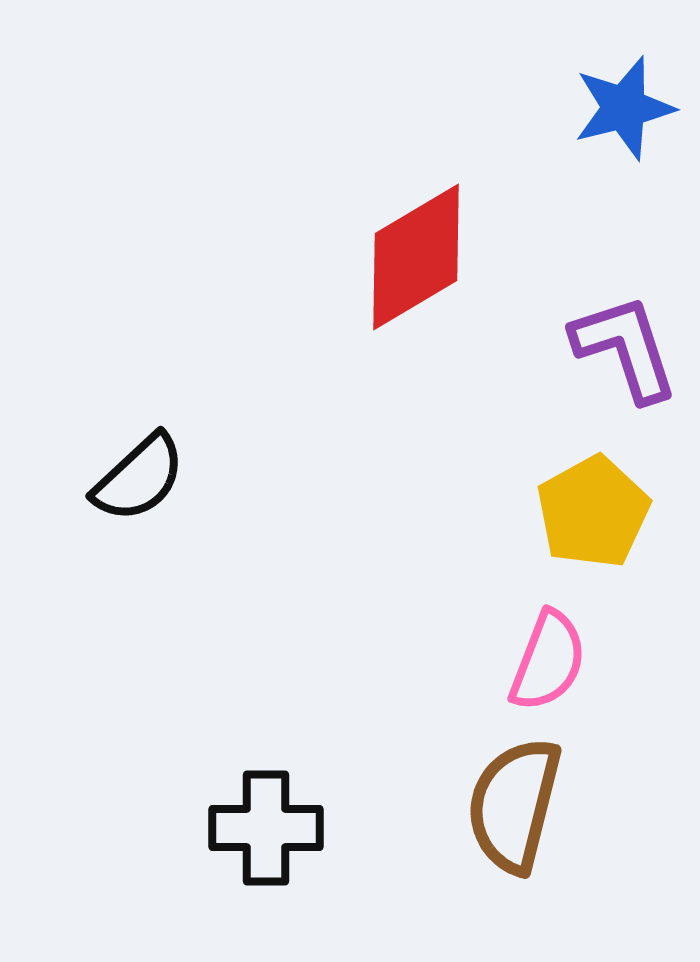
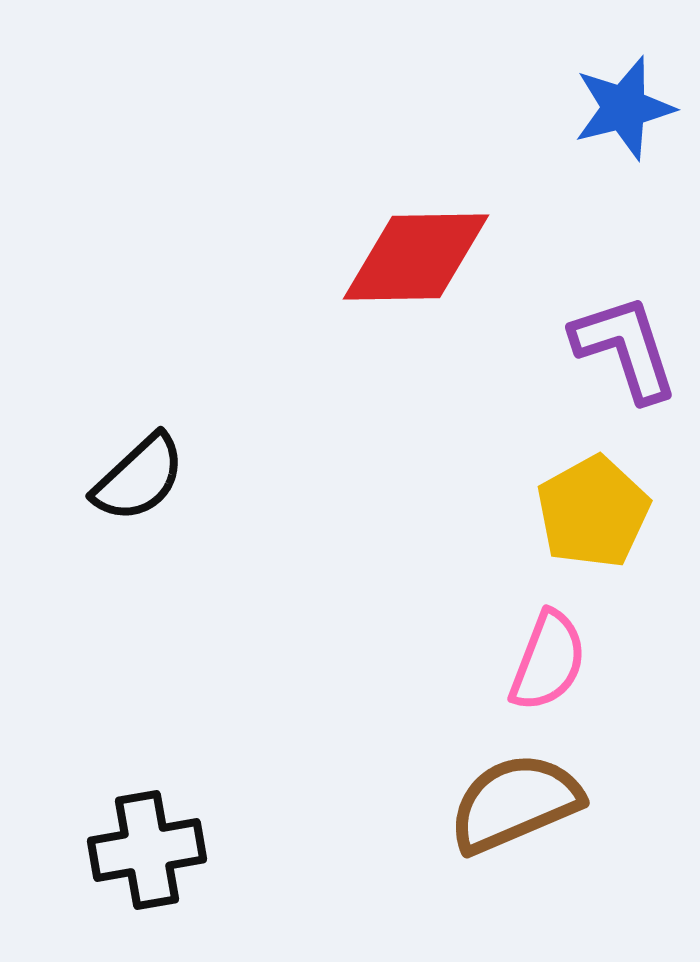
red diamond: rotated 30 degrees clockwise
brown semicircle: moved 1 px right, 2 px up; rotated 53 degrees clockwise
black cross: moved 119 px left, 22 px down; rotated 10 degrees counterclockwise
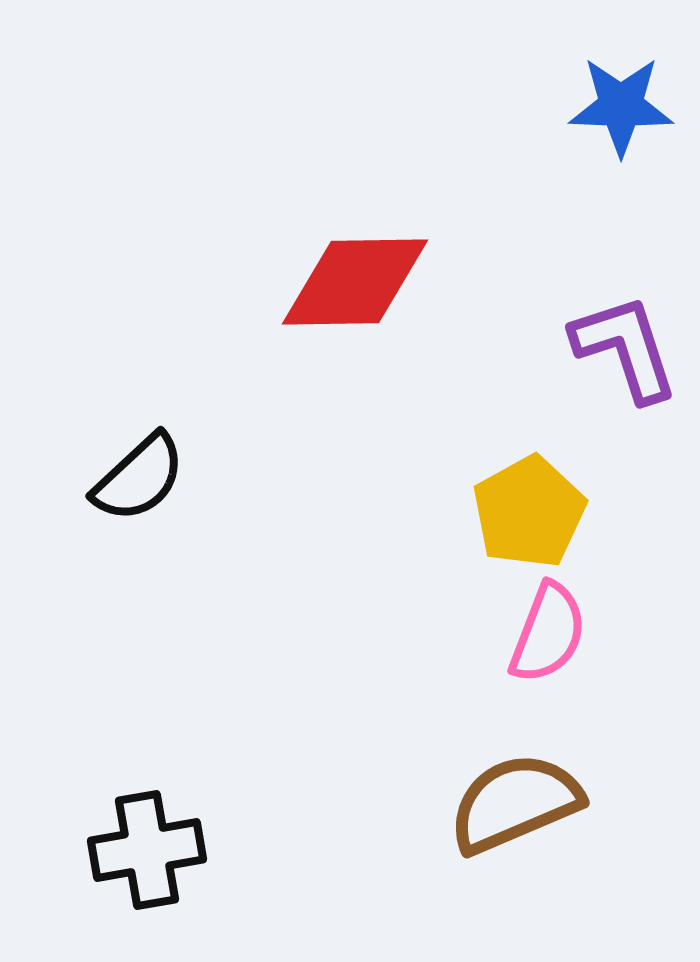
blue star: moved 3 px left, 2 px up; rotated 16 degrees clockwise
red diamond: moved 61 px left, 25 px down
yellow pentagon: moved 64 px left
pink semicircle: moved 28 px up
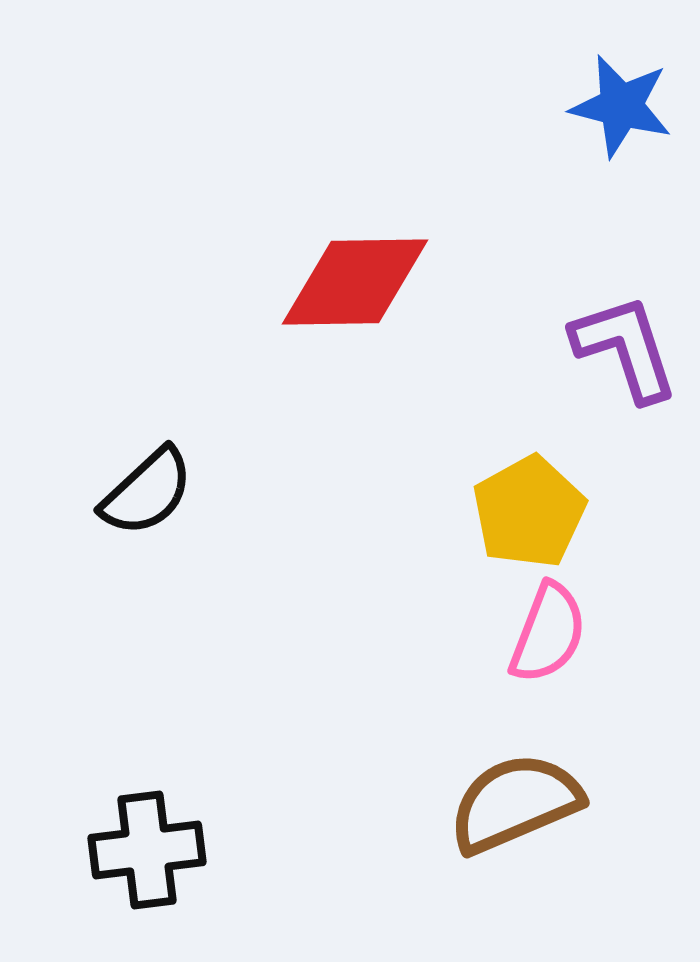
blue star: rotated 12 degrees clockwise
black semicircle: moved 8 px right, 14 px down
black cross: rotated 3 degrees clockwise
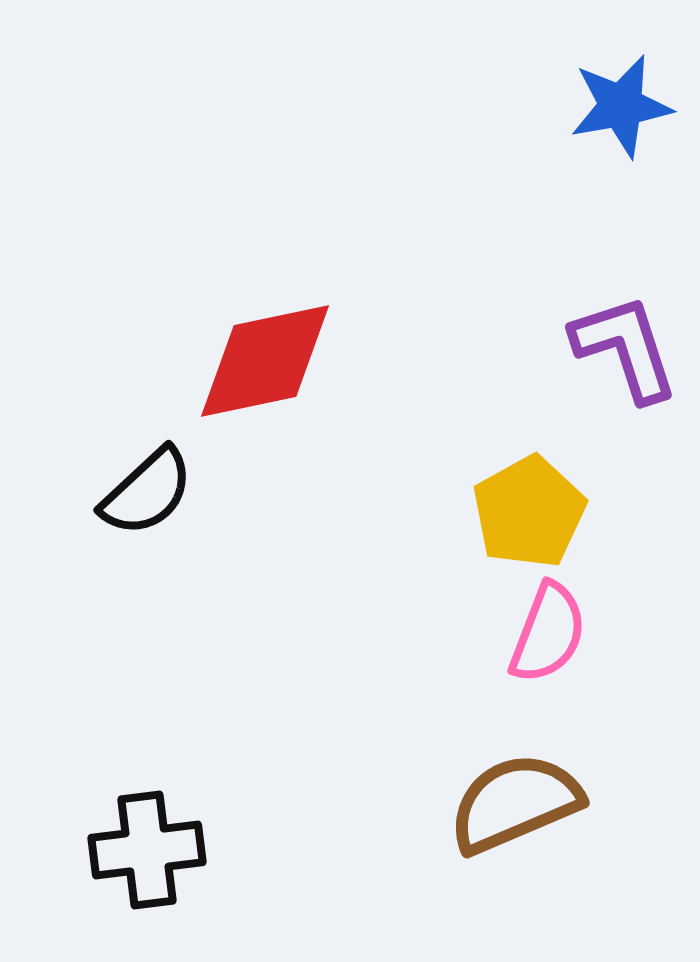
blue star: rotated 24 degrees counterclockwise
red diamond: moved 90 px left, 79 px down; rotated 11 degrees counterclockwise
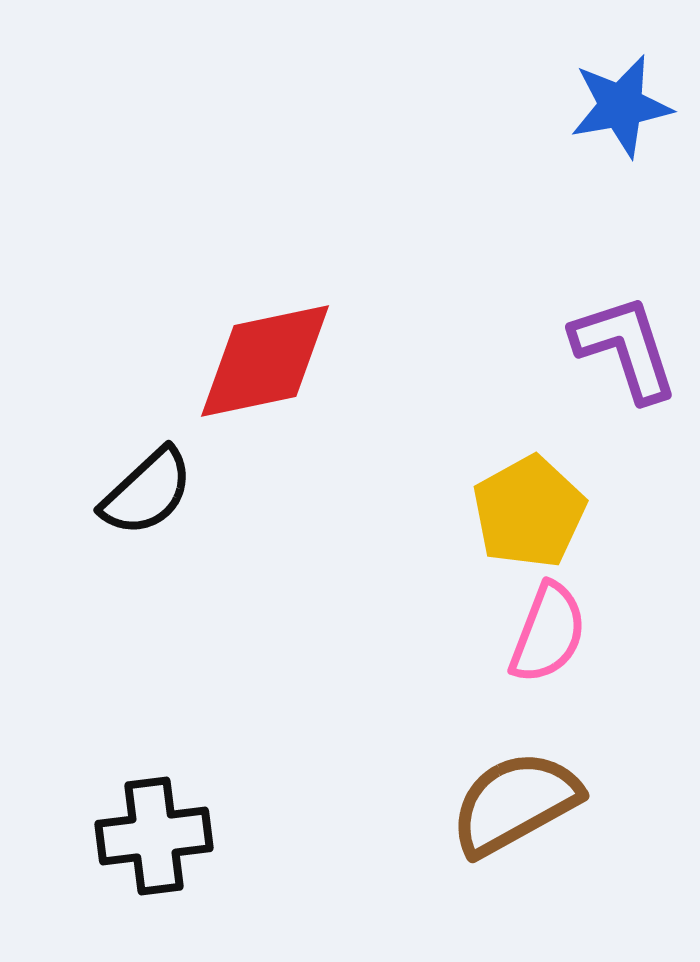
brown semicircle: rotated 6 degrees counterclockwise
black cross: moved 7 px right, 14 px up
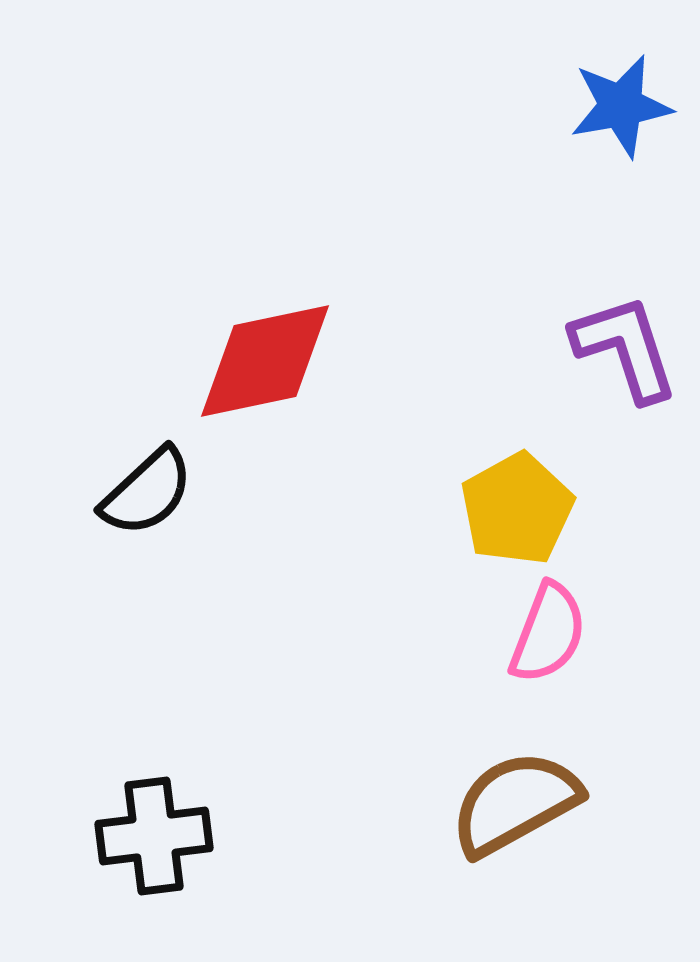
yellow pentagon: moved 12 px left, 3 px up
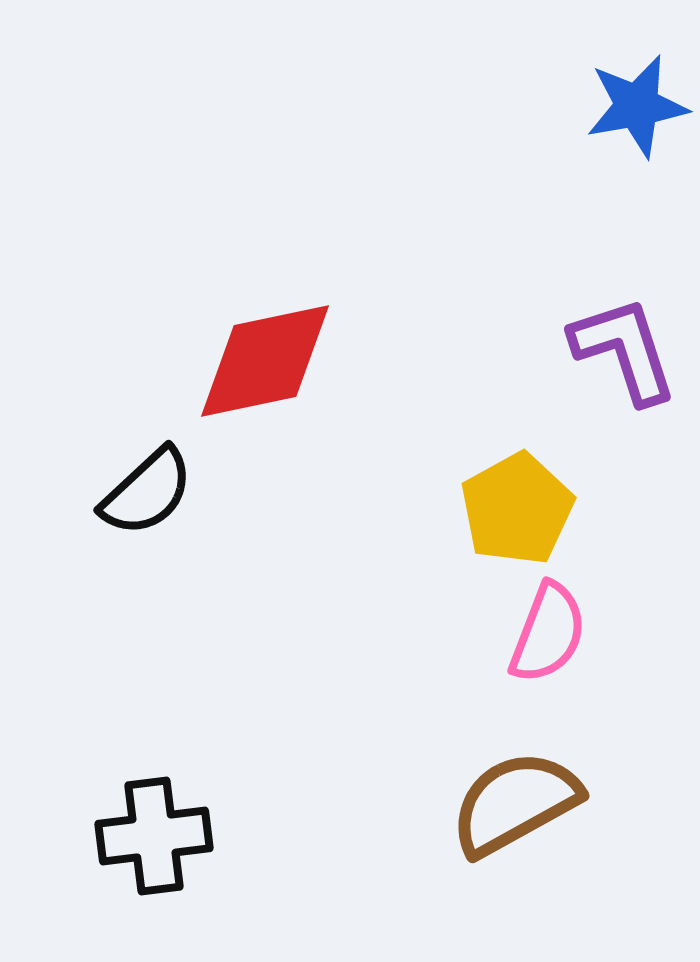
blue star: moved 16 px right
purple L-shape: moved 1 px left, 2 px down
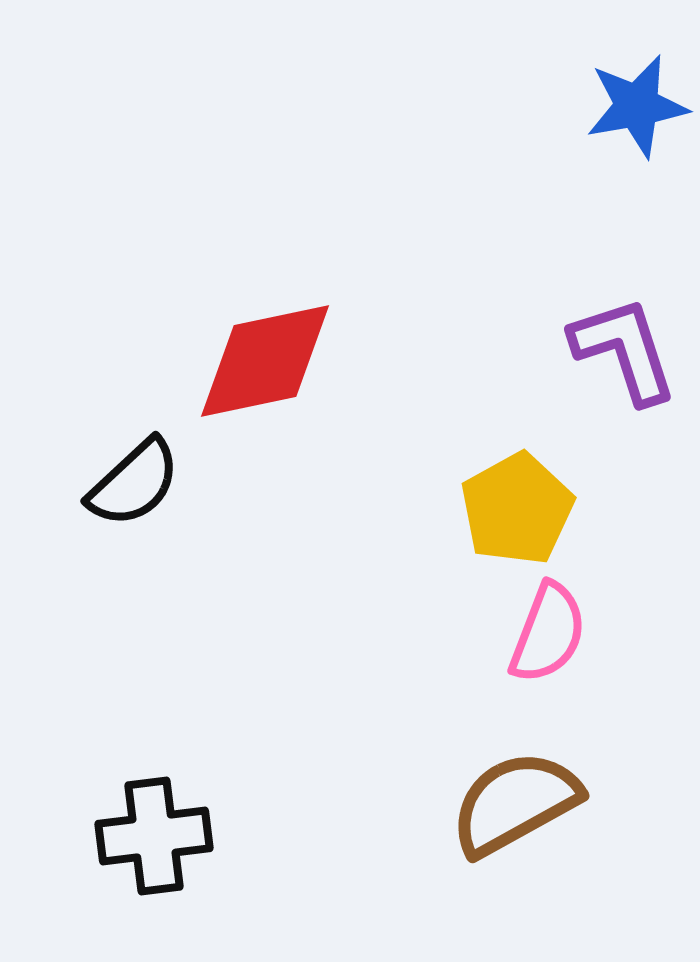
black semicircle: moved 13 px left, 9 px up
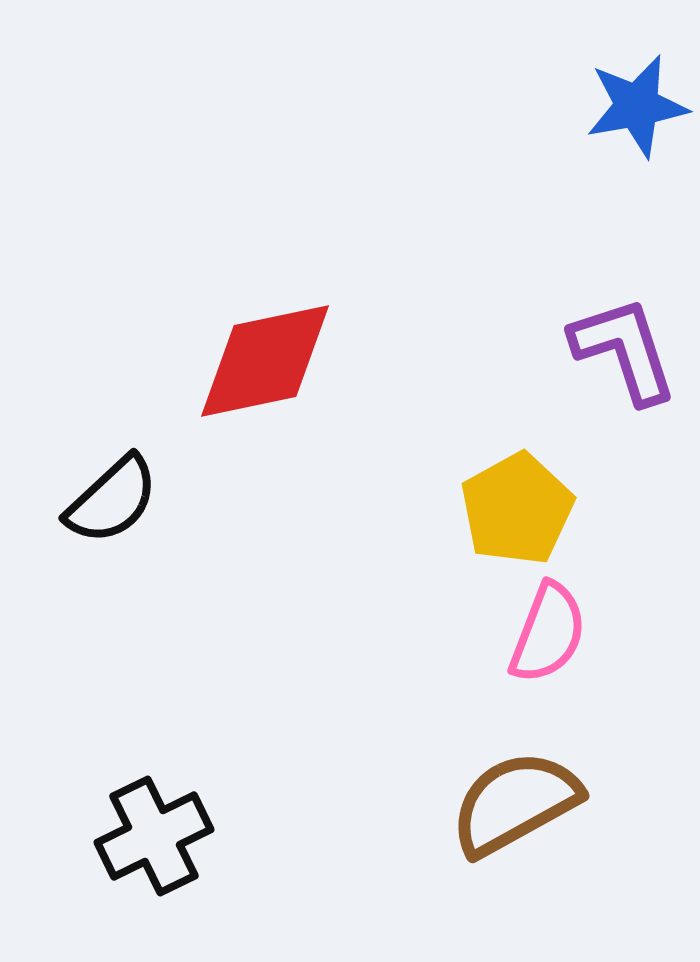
black semicircle: moved 22 px left, 17 px down
black cross: rotated 19 degrees counterclockwise
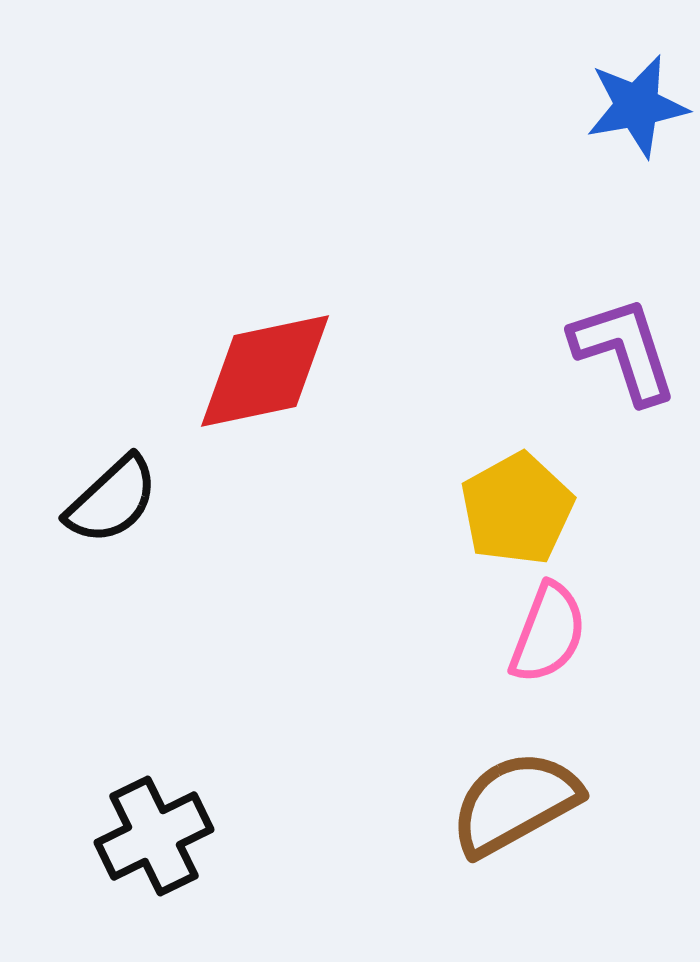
red diamond: moved 10 px down
